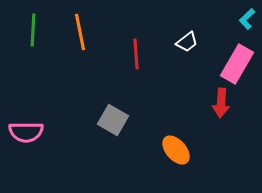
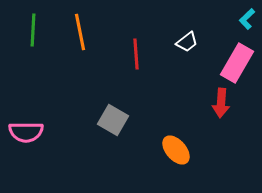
pink rectangle: moved 1 px up
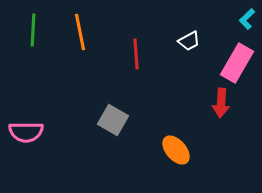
white trapezoid: moved 2 px right, 1 px up; rotated 10 degrees clockwise
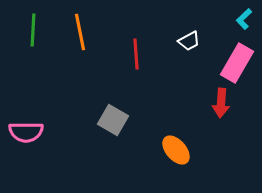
cyan L-shape: moved 3 px left
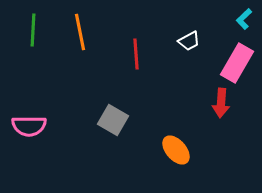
pink semicircle: moved 3 px right, 6 px up
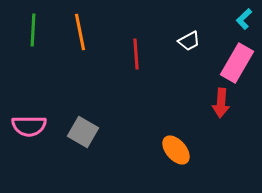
gray square: moved 30 px left, 12 px down
